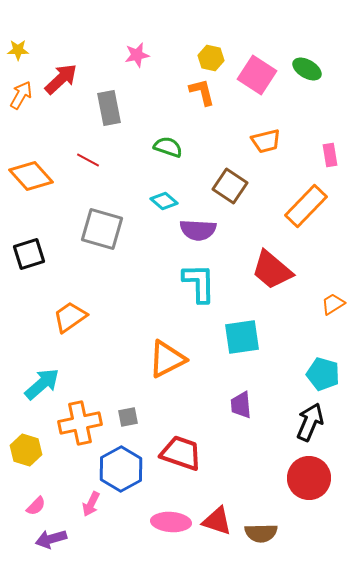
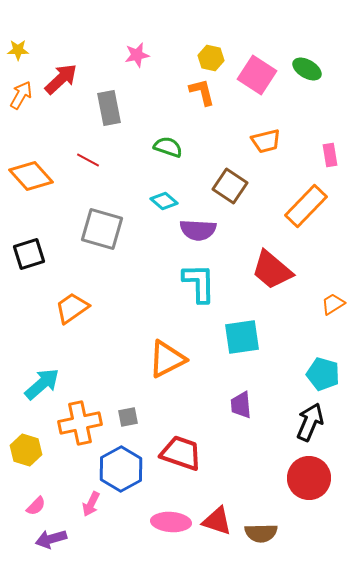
orange trapezoid at (70, 317): moved 2 px right, 9 px up
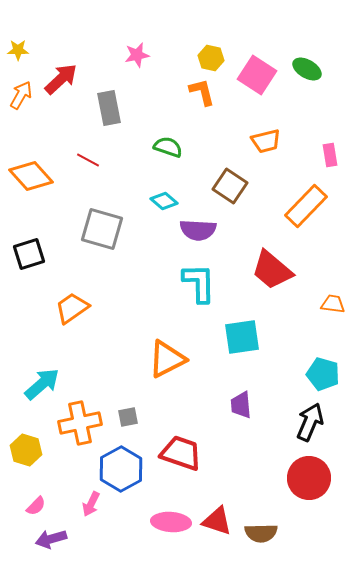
orange trapezoid at (333, 304): rotated 40 degrees clockwise
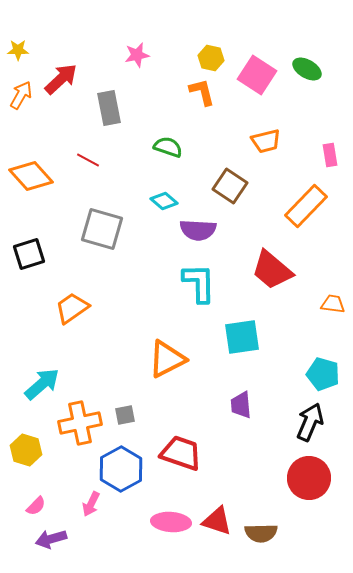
gray square at (128, 417): moved 3 px left, 2 px up
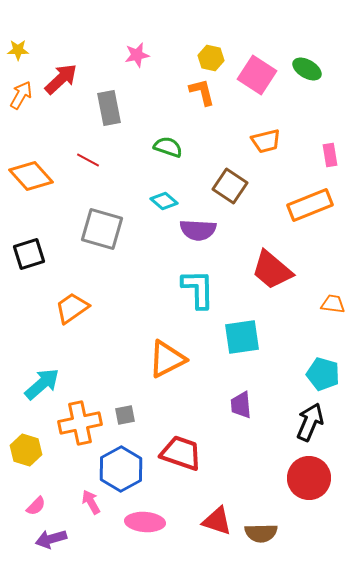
orange rectangle at (306, 206): moved 4 px right, 1 px up; rotated 24 degrees clockwise
cyan L-shape at (199, 283): moved 1 px left, 6 px down
pink arrow at (91, 504): moved 2 px up; rotated 125 degrees clockwise
pink ellipse at (171, 522): moved 26 px left
